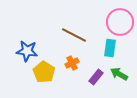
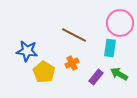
pink circle: moved 1 px down
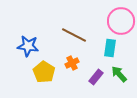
pink circle: moved 1 px right, 2 px up
blue star: moved 1 px right, 5 px up
green arrow: rotated 18 degrees clockwise
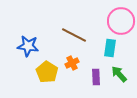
yellow pentagon: moved 3 px right
purple rectangle: rotated 42 degrees counterclockwise
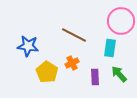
purple rectangle: moved 1 px left
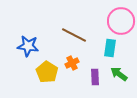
green arrow: rotated 12 degrees counterclockwise
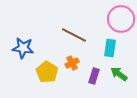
pink circle: moved 2 px up
blue star: moved 5 px left, 2 px down
purple rectangle: moved 1 px left, 1 px up; rotated 21 degrees clockwise
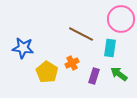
brown line: moved 7 px right, 1 px up
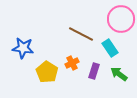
cyan rectangle: rotated 42 degrees counterclockwise
purple rectangle: moved 5 px up
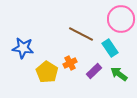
orange cross: moved 2 px left
purple rectangle: rotated 28 degrees clockwise
